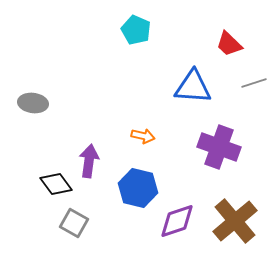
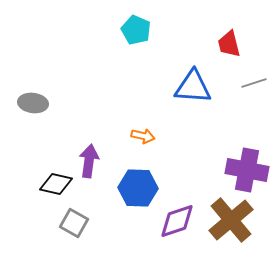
red trapezoid: rotated 32 degrees clockwise
purple cross: moved 28 px right, 23 px down; rotated 9 degrees counterclockwise
black diamond: rotated 40 degrees counterclockwise
blue hexagon: rotated 12 degrees counterclockwise
brown cross: moved 4 px left, 1 px up
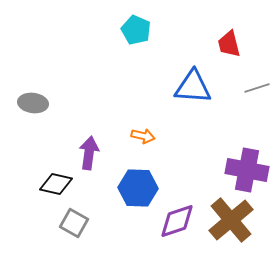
gray line: moved 3 px right, 5 px down
purple arrow: moved 8 px up
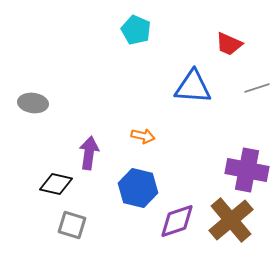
red trapezoid: rotated 52 degrees counterclockwise
blue hexagon: rotated 12 degrees clockwise
gray square: moved 2 px left, 2 px down; rotated 12 degrees counterclockwise
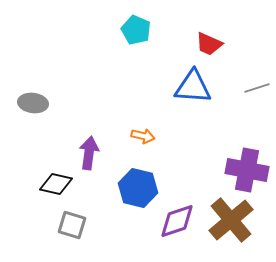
red trapezoid: moved 20 px left
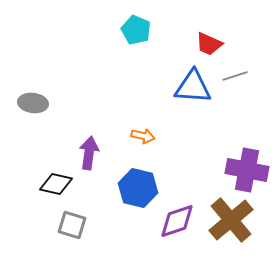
gray line: moved 22 px left, 12 px up
